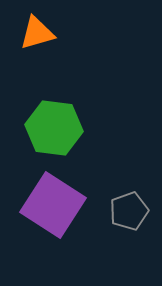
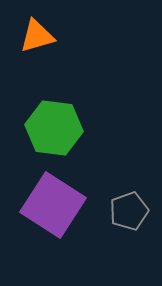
orange triangle: moved 3 px down
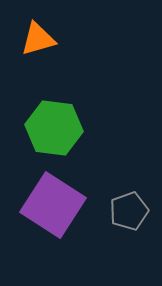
orange triangle: moved 1 px right, 3 px down
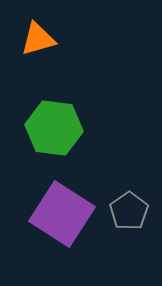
purple square: moved 9 px right, 9 px down
gray pentagon: rotated 15 degrees counterclockwise
